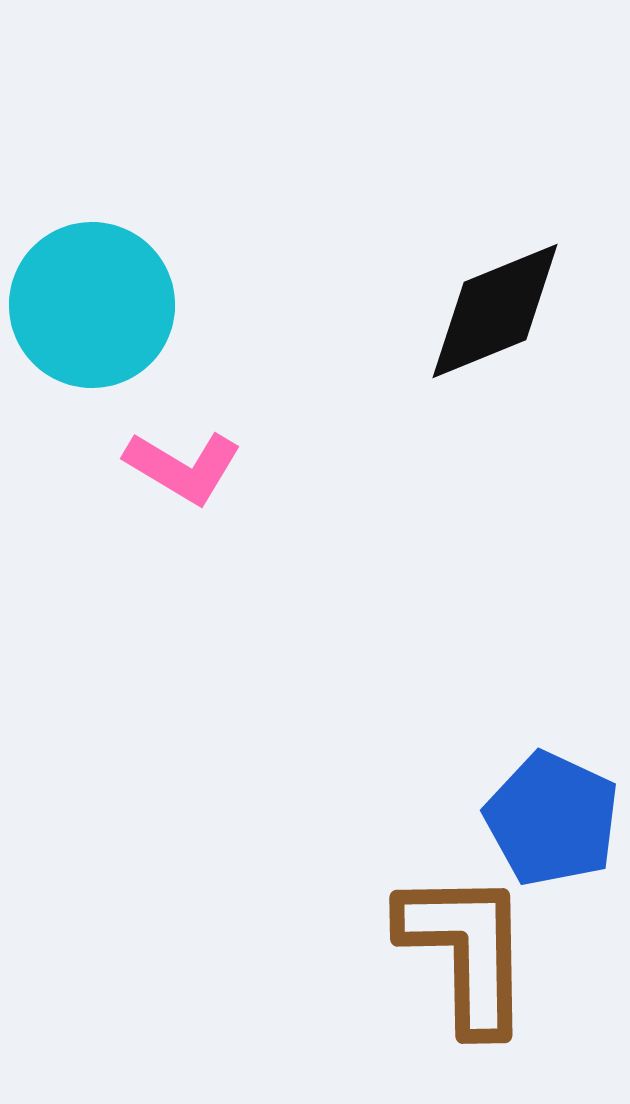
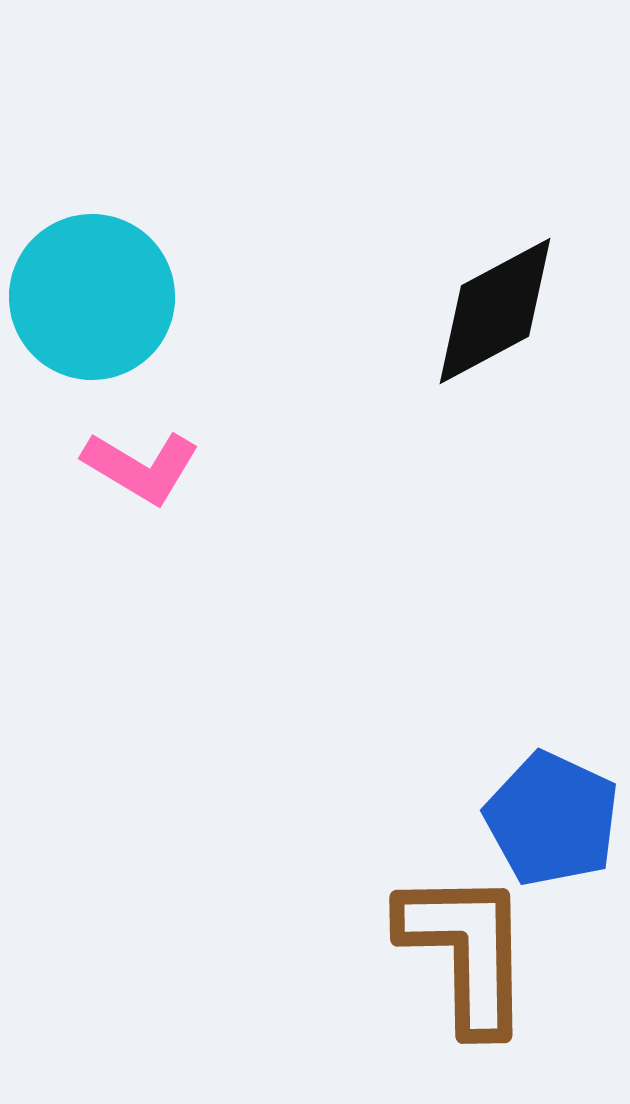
cyan circle: moved 8 px up
black diamond: rotated 6 degrees counterclockwise
pink L-shape: moved 42 px left
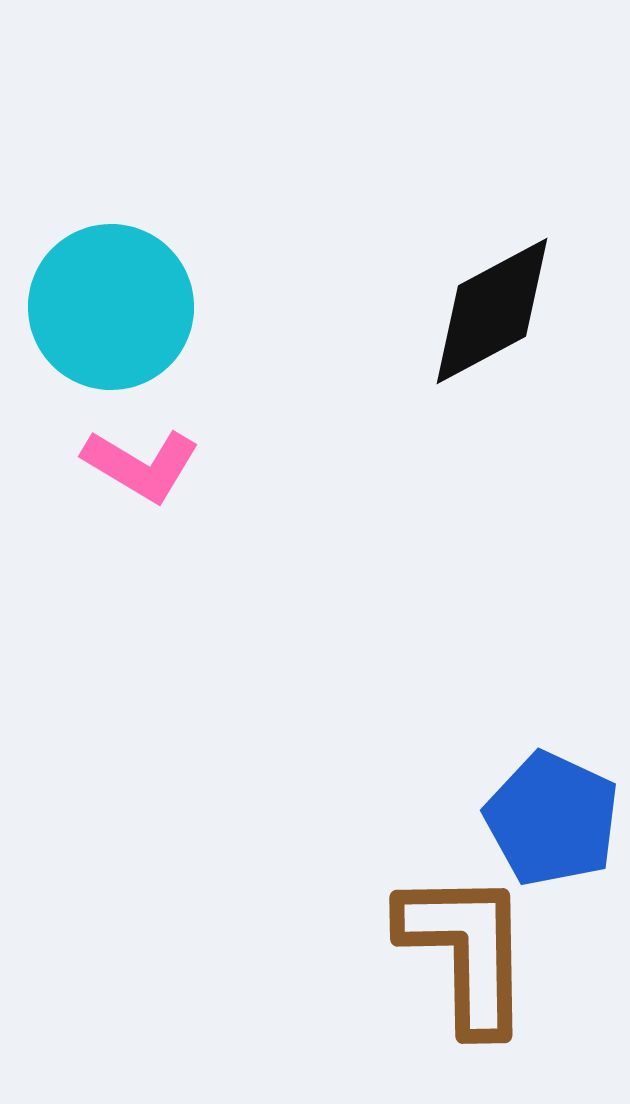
cyan circle: moved 19 px right, 10 px down
black diamond: moved 3 px left
pink L-shape: moved 2 px up
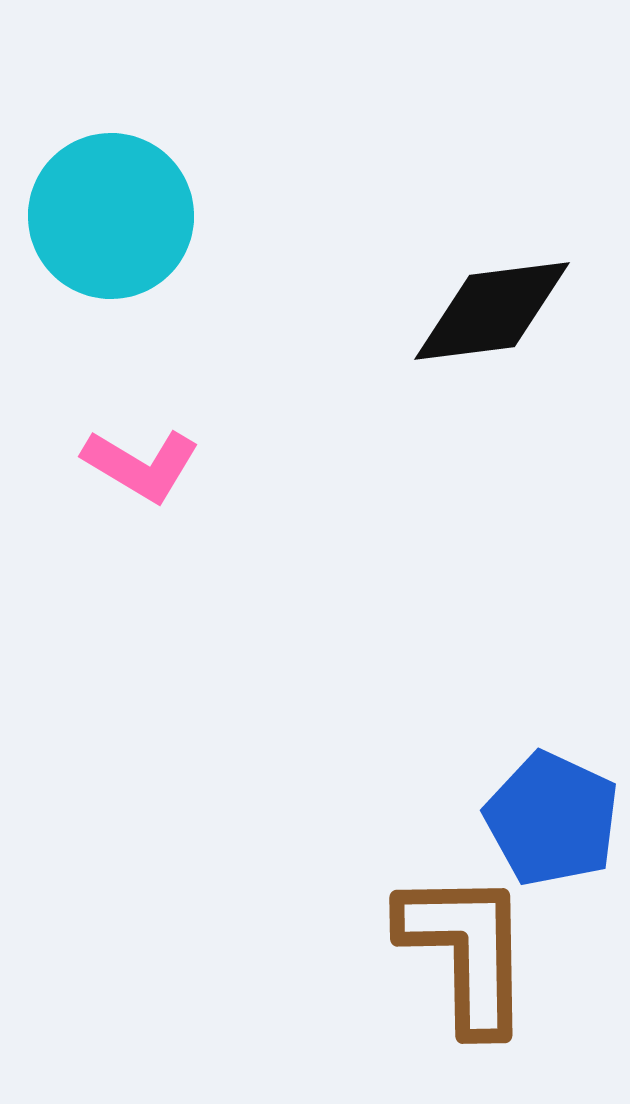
cyan circle: moved 91 px up
black diamond: rotated 21 degrees clockwise
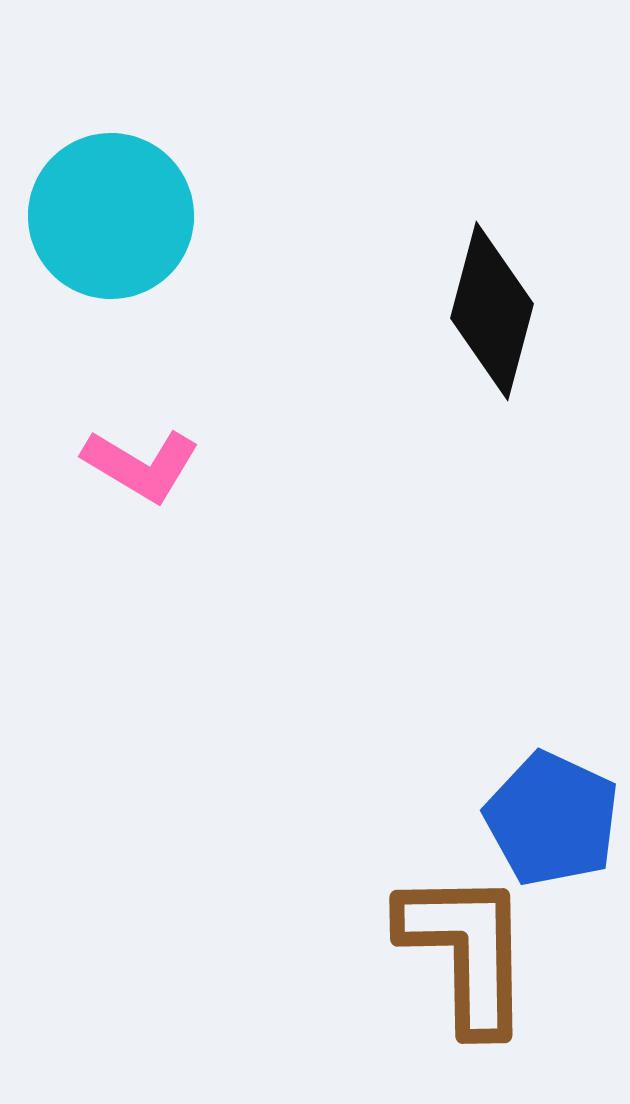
black diamond: rotated 68 degrees counterclockwise
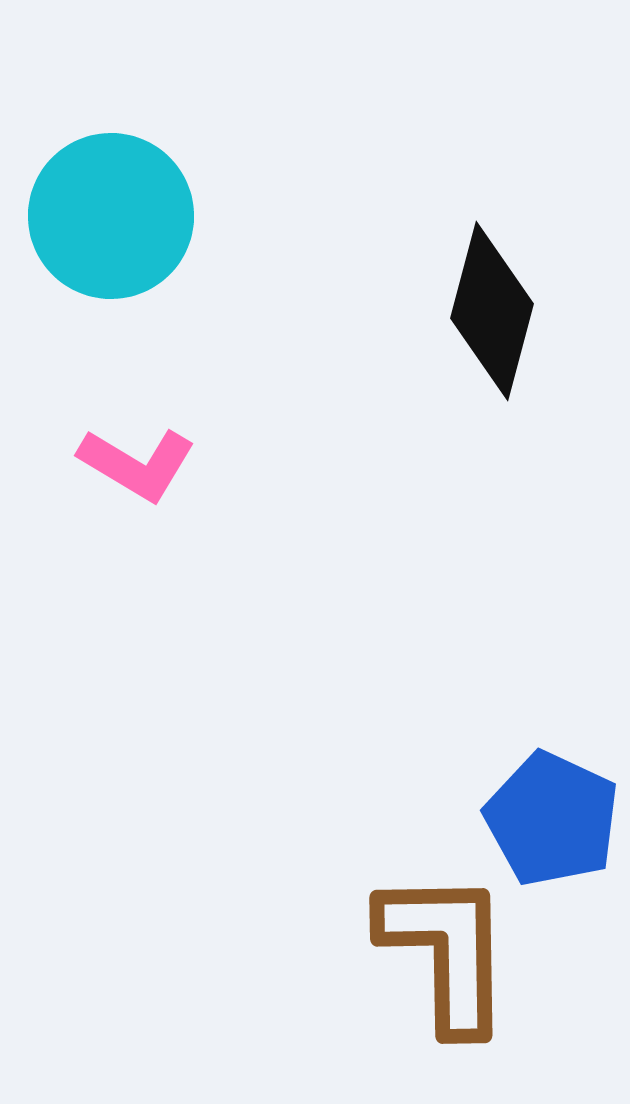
pink L-shape: moved 4 px left, 1 px up
brown L-shape: moved 20 px left
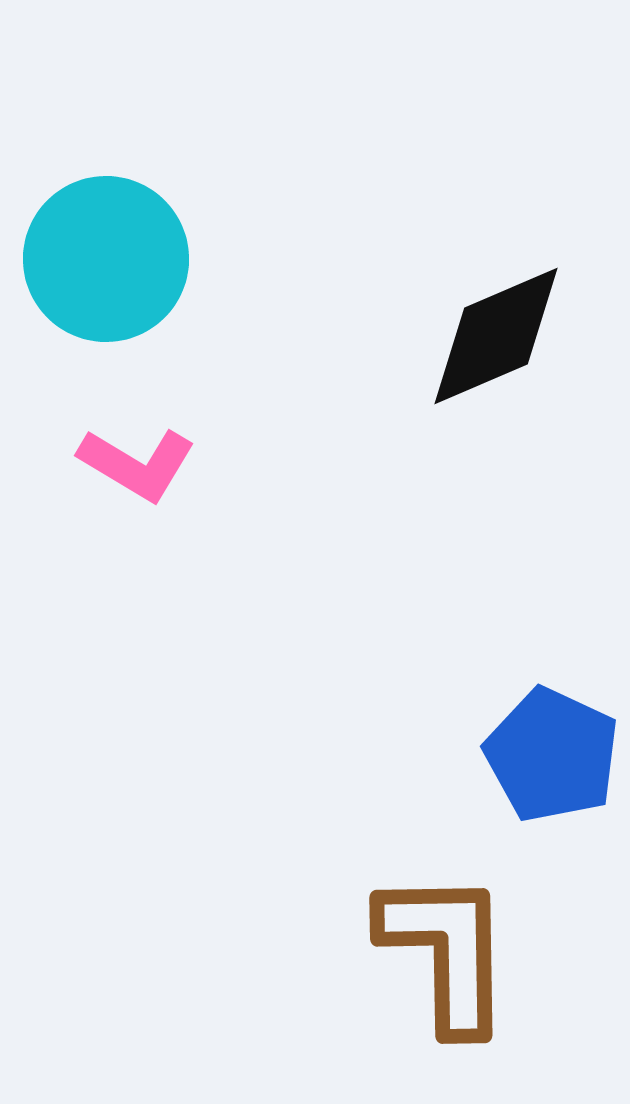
cyan circle: moved 5 px left, 43 px down
black diamond: moved 4 px right, 25 px down; rotated 52 degrees clockwise
blue pentagon: moved 64 px up
